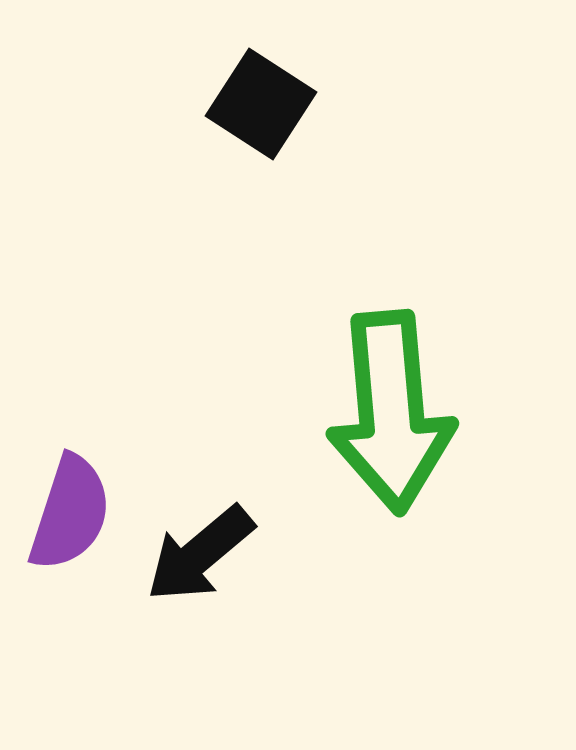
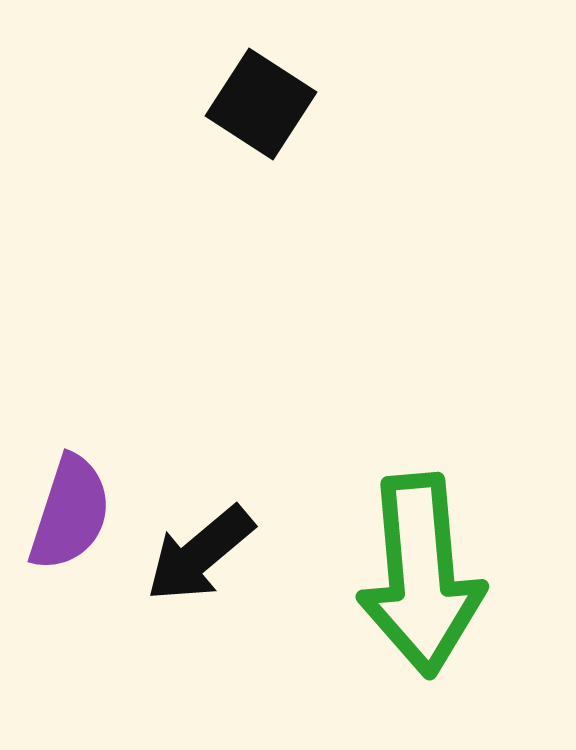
green arrow: moved 30 px right, 163 px down
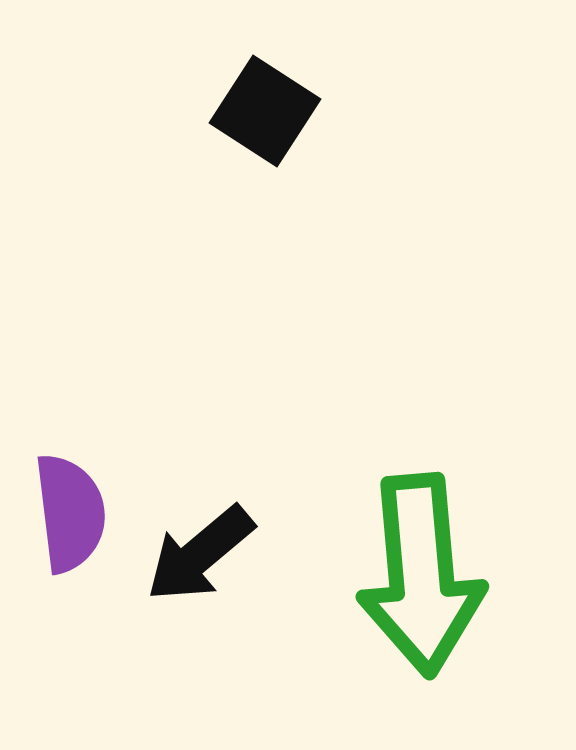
black square: moved 4 px right, 7 px down
purple semicircle: rotated 25 degrees counterclockwise
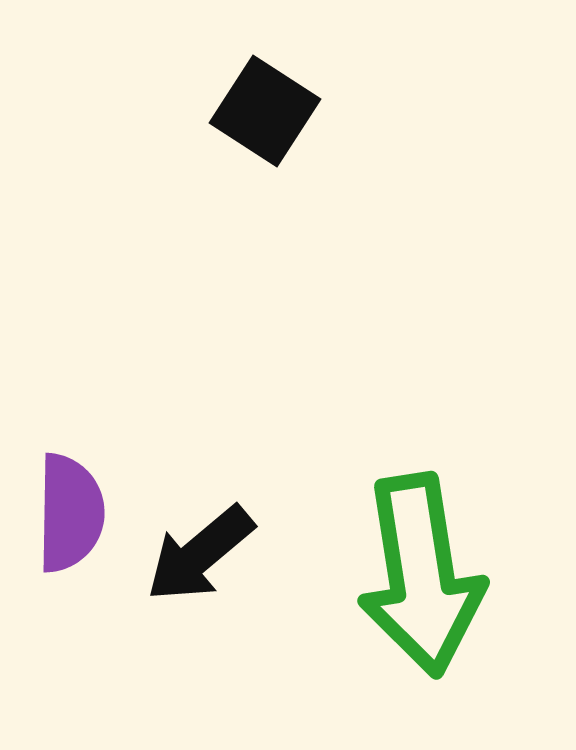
purple semicircle: rotated 8 degrees clockwise
green arrow: rotated 4 degrees counterclockwise
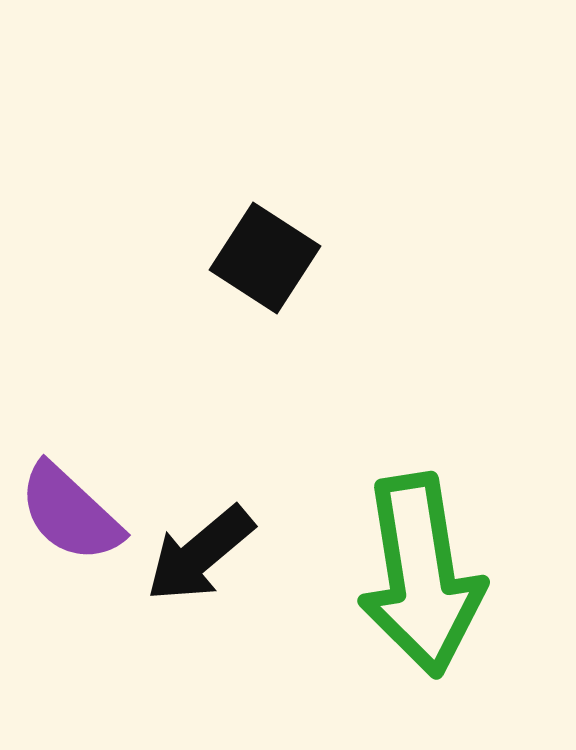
black square: moved 147 px down
purple semicircle: rotated 132 degrees clockwise
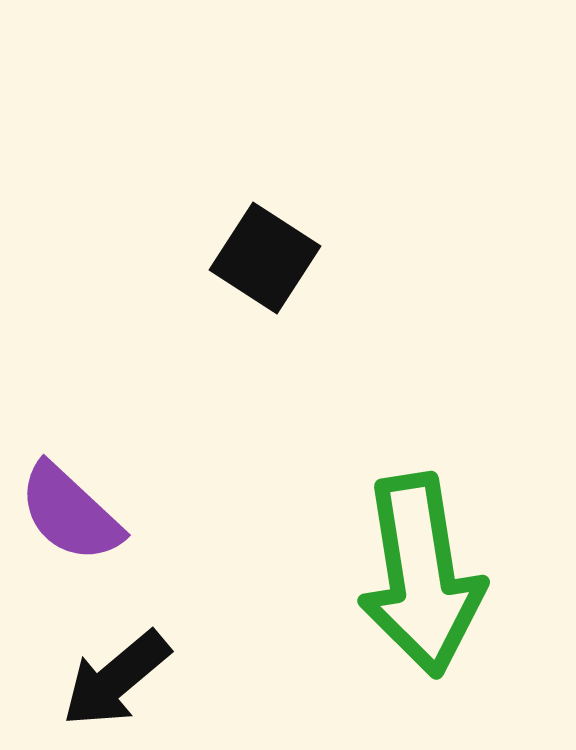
black arrow: moved 84 px left, 125 px down
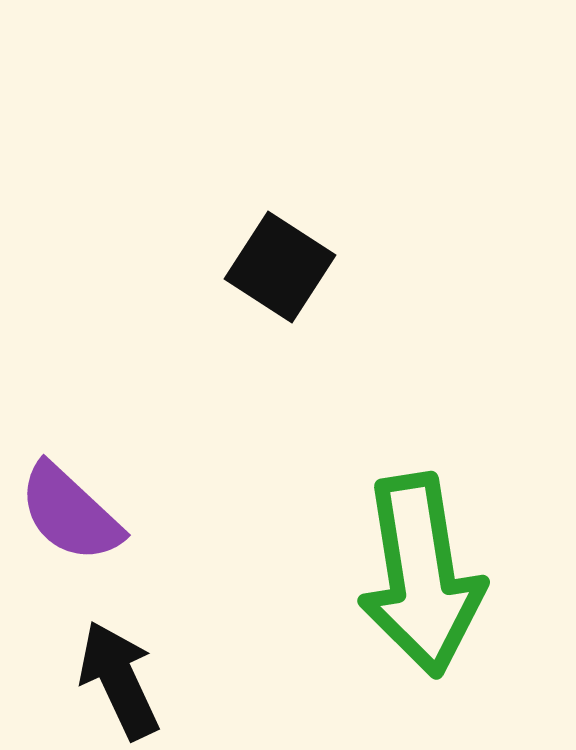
black square: moved 15 px right, 9 px down
black arrow: moved 3 px right, 1 px down; rotated 105 degrees clockwise
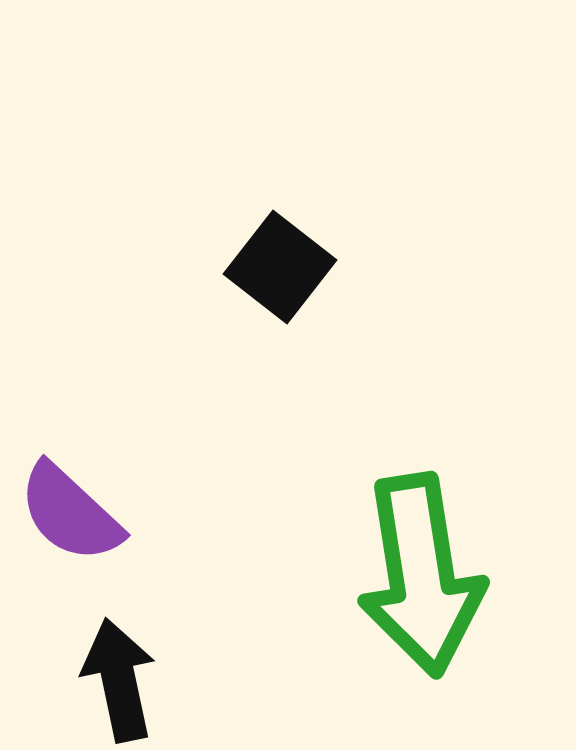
black square: rotated 5 degrees clockwise
black arrow: rotated 13 degrees clockwise
